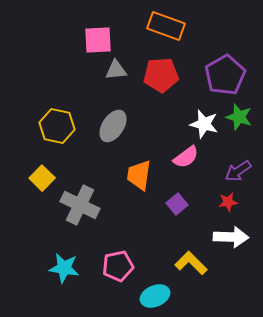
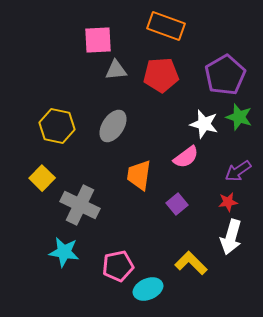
white arrow: rotated 104 degrees clockwise
cyan star: moved 16 px up
cyan ellipse: moved 7 px left, 7 px up
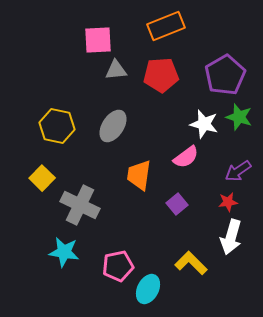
orange rectangle: rotated 42 degrees counterclockwise
cyan ellipse: rotated 40 degrees counterclockwise
